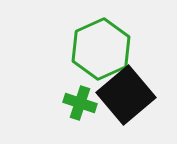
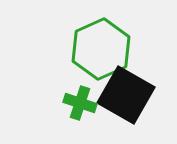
black square: rotated 20 degrees counterclockwise
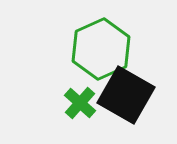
green cross: rotated 24 degrees clockwise
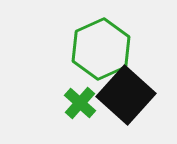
black square: rotated 12 degrees clockwise
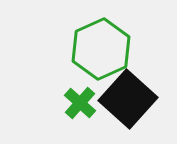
black square: moved 2 px right, 4 px down
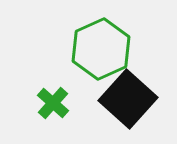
green cross: moved 27 px left
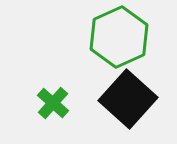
green hexagon: moved 18 px right, 12 px up
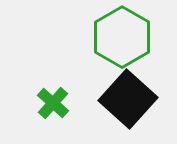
green hexagon: moved 3 px right; rotated 6 degrees counterclockwise
